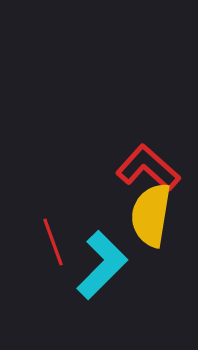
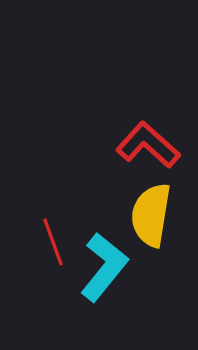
red L-shape: moved 23 px up
cyan L-shape: moved 2 px right, 2 px down; rotated 6 degrees counterclockwise
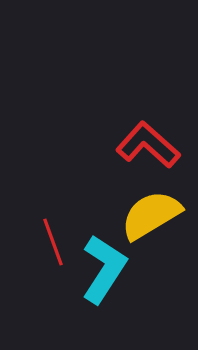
yellow semicircle: rotated 50 degrees clockwise
cyan L-shape: moved 2 px down; rotated 6 degrees counterclockwise
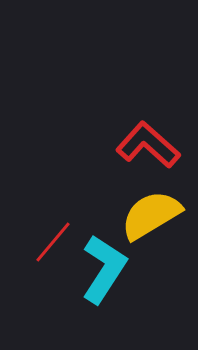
red line: rotated 60 degrees clockwise
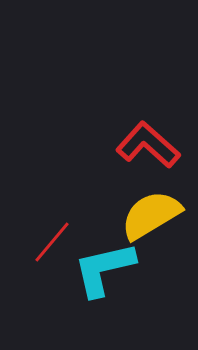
red line: moved 1 px left
cyan L-shape: rotated 136 degrees counterclockwise
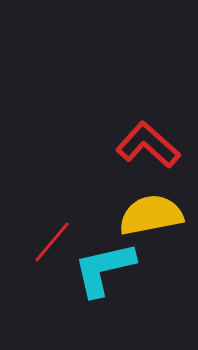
yellow semicircle: rotated 20 degrees clockwise
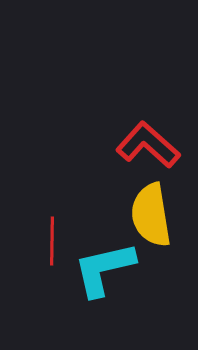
yellow semicircle: rotated 88 degrees counterclockwise
red line: moved 1 px up; rotated 39 degrees counterclockwise
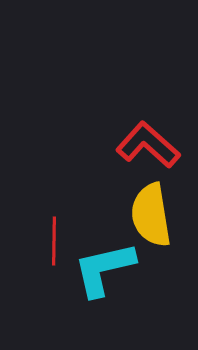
red line: moved 2 px right
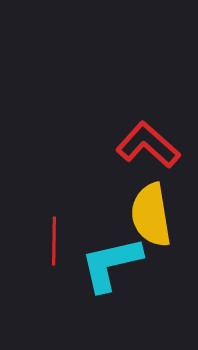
cyan L-shape: moved 7 px right, 5 px up
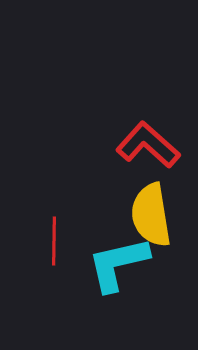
cyan L-shape: moved 7 px right
